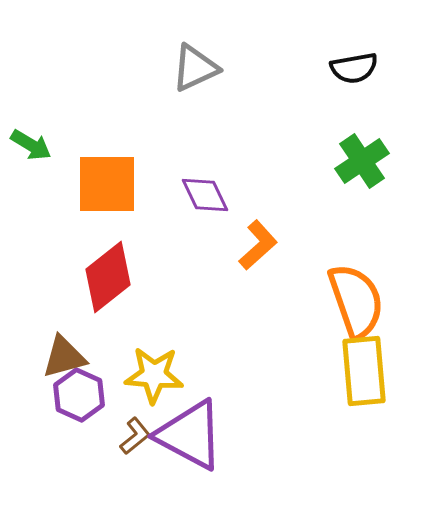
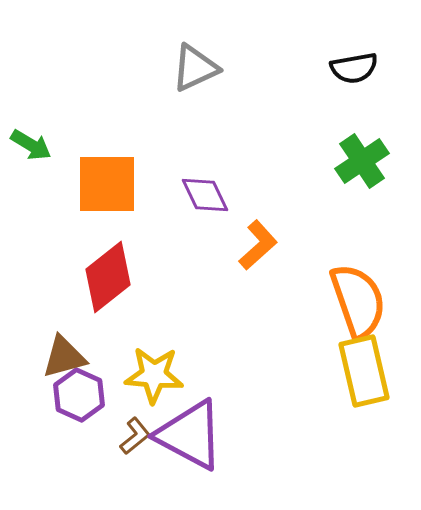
orange semicircle: moved 2 px right
yellow rectangle: rotated 8 degrees counterclockwise
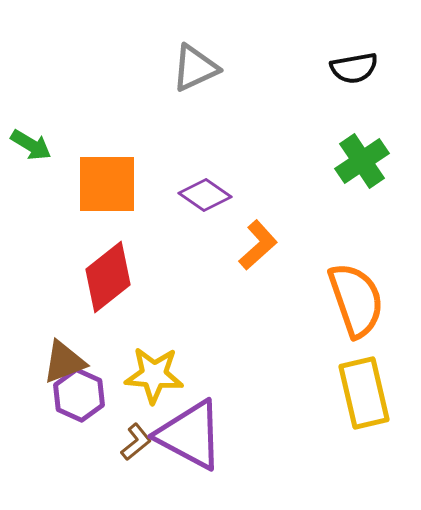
purple diamond: rotated 30 degrees counterclockwise
orange semicircle: moved 2 px left, 1 px up
brown triangle: moved 5 px down; rotated 6 degrees counterclockwise
yellow rectangle: moved 22 px down
brown L-shape: moved 1 px right, 6 px down
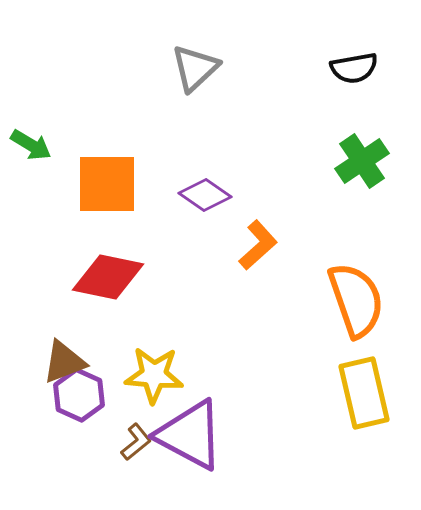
gray triangle: rotated 18 degrees counterclockwise
red diamond: rotated 50 degrees clockwise
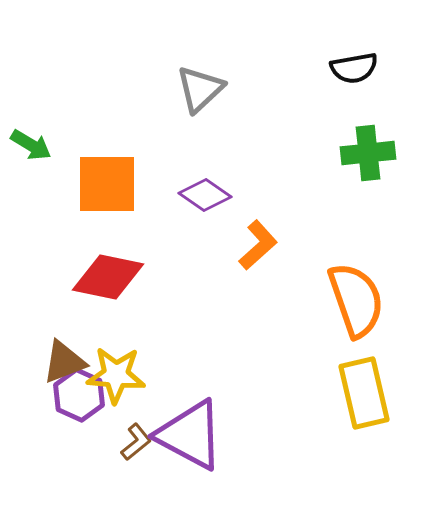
gray triangle: moved 5 px right, 21 px down
green cross: moved 6 px right, 8 px up; rotated 28 degrees clockwise
yellow star: moved 38 px left
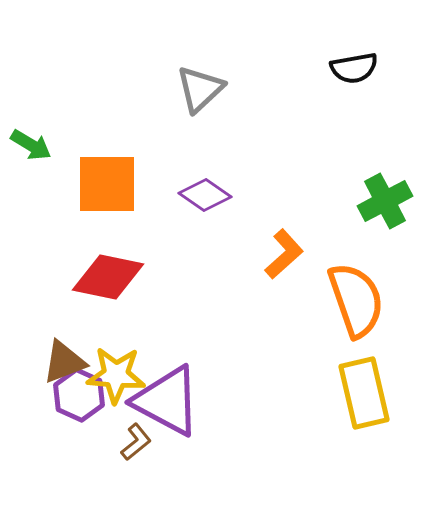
green cross: moved 17 px right, 48 px down; rotated 22 degrees counterclockwise
orange L-shape: moved 26 px right, 9 px down
purple triangle: moved 23 px left, 34 px up
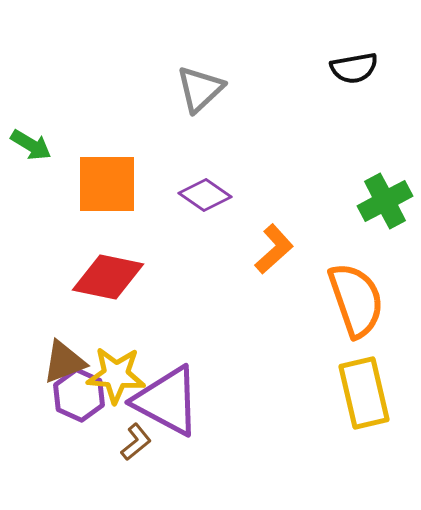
orange L-shape: moved 10 px left, 5 px up
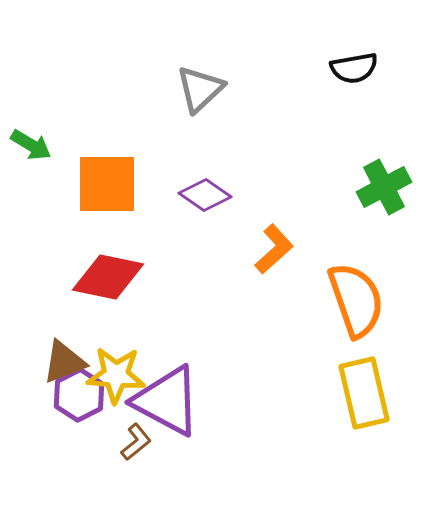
green cross: moved 1 px left, 14 px up
purple hexagon: rotated 9 degrees clockwise
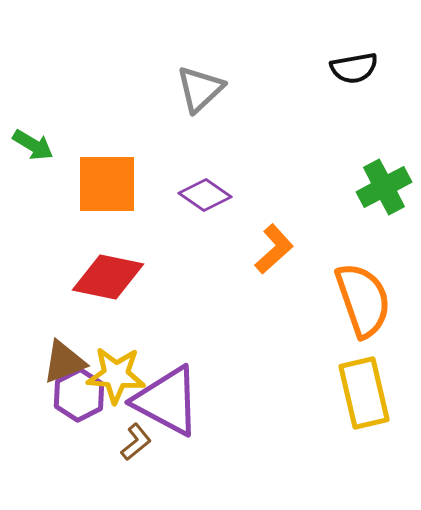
green arrow: moved 2 px right
orange semicircle: moved 7 px right
